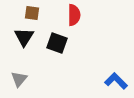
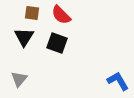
red semicircle: moved 13 px left; rotated 135 degrees clockwise
blue L-shape: moved 2 px right; rotated 15 degrees clockwise
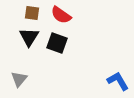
red semicircle: rotated 10 degrees counterclockwise
black triangle: moved 5 px right
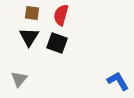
red semicircle: rotated 70 degrees clockwise
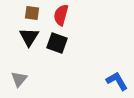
blue L-shape: moved 1 px left
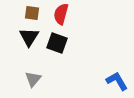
red semicircle: moved 1 px up
gray triangle: moved 14 px right
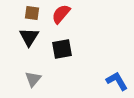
red semicircle: rotated 25 degrees clockwise
black square: moved 5 px right, 6 px down; rotated 30 degrees counterclockwise
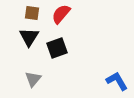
black square: moved 5 px left, 1 px up; rotated 10 degrees counterclockwise
